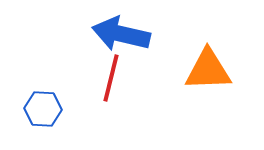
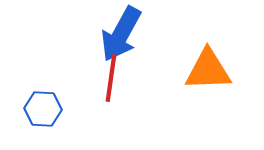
blue arrow: rotated 74 degrees counterclockwise
red line: rotated 6 degrees counterclockwise
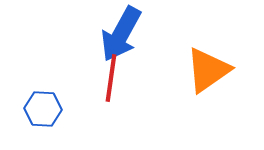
orange triangle: rotated 33 degrees counterclockwise
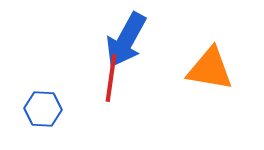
blue arrow: moved 5 px right, 6 px down
orange triangle: moved 2 px right, 1 px up; rotated 45 degrees clockwise
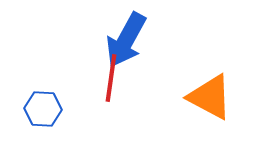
orange triangle: moved 28 px down; rotated 18 degrees clockwise
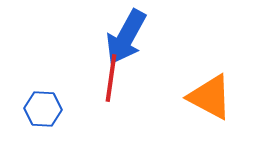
blue arrow: moved 3 px up
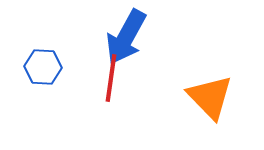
orange triangle: rotated 18 degrees clockwise
blue hexagon: moved 42 px up
